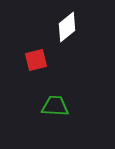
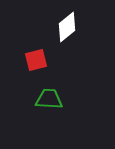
green trapezoid: moved 6 px left, 7 px up
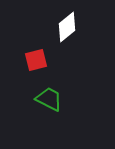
green trapezoid: rotated 24 degrees clockwise
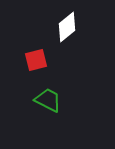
green trapezoid: moved 1 px left, 1 px down
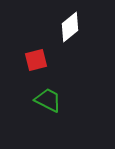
white diamond: moved 3 px right
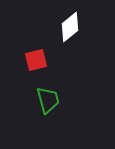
green trapezoid: rotated 48 degrees clockwise
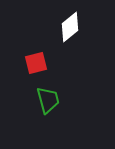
red square: moved 3 px down
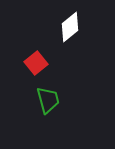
red square: rotated 25 degrees counterclockwise
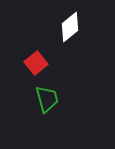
green trapezoid: moved 1 px left, 1 px up
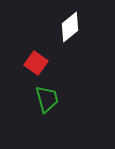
red square: rotated 15 degrees counterclockwise
